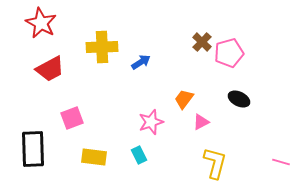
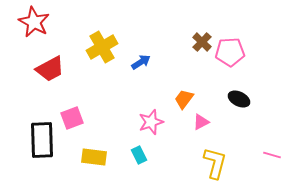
red star: moved 7 px left, 1 px up
yellow cross: rotated 28 degrees counterclockwise
pink pentagon: moved 1 px right, 1 px up; rotated 12 degrees clockwise
black rectangle: moved 9 px right, 9 px up
pink line: moved 9 px left, 7 px up
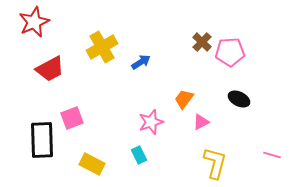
red star: rotated 20 degrees clockwise
yellow rectangle: moved 2 px left, 7 px down; rotated 20 degrees clockwise
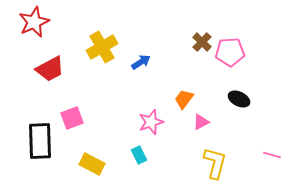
black rectangle: moved 2 px left, 1 px down
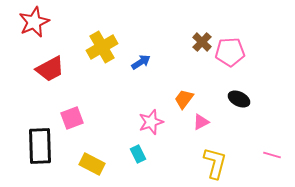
black rectangle: moved 5 px down
cyan rectangle: moved 1 px left, 1 px up
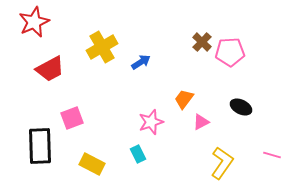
black ellipse: moved 2 px right, 8 px down
yellow L-shape: moved 7 px right; rotated 20 degrees clockwise
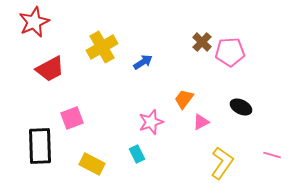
blue arrow: moved 2 px right
cyan rectangle: moved 1 px left
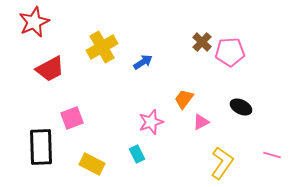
black rectangle: moved 1 px right, 1 px down
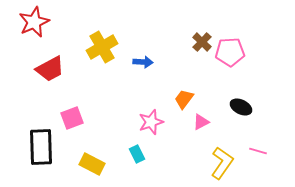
blue arrow: rotated 36 degrees clockwise
pink line: moved 14 px left, 4 px up
